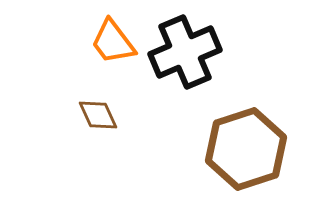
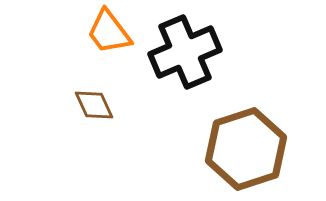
orange trapezoid: moved 4 px left, 10 px up
brown diamond: moved 4 px left, 10 px up
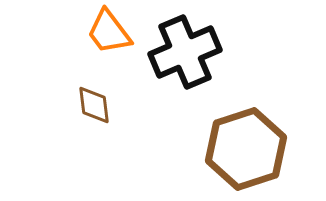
brown diamond: rotated 18 degrees clockwise
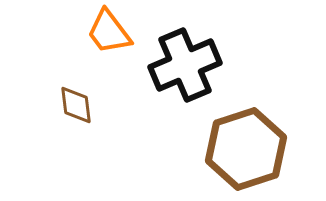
black cross: moved 13 px down
brown diamond: moved 18 px left
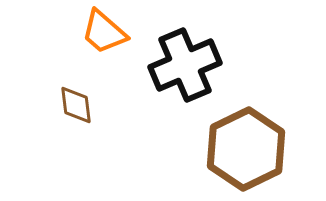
orange trapezoid: moved 5 px left; rotated 12 degrees counterclockwise
brown hexagon: rotated 8 degrees counterclockwise
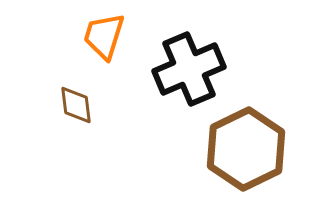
orange trapezoid: moved 4 px down; rotated 66 degrees clockwise
black cross: moved 4 px right, 4 px down
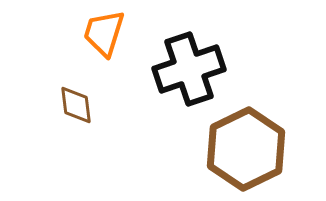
orange trapezoid: moved 3 px up
black cross: rotated 4 degrees clockwise
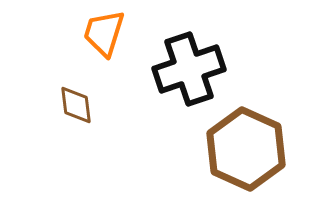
brown hexagon: rotated 10 degrees counterclockwise
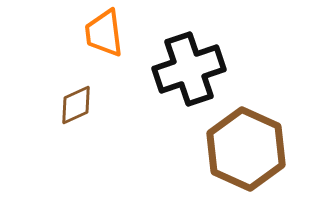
orange trapezoid: rotated 24 degrees counterclockwise
brown diamond: rotated 72 degrees clockwise
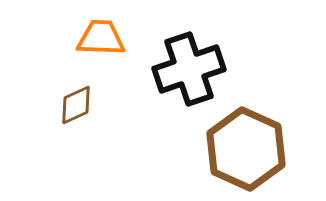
orange trapezoid: moved 3 px left, 5 px down; rotated 99 degrees clockwise
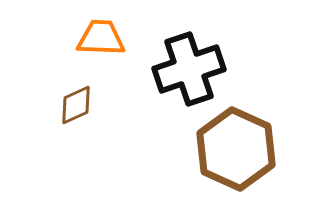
brown hexagon: moved 10 px left
